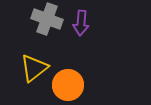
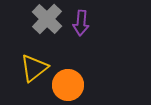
gray cross: rotated 24 degrees clockwise
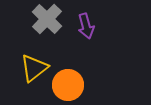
purple arrow: moved 5 px right, 3 px down; rotated 20 degrees counterclockwise
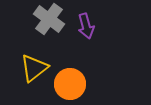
gray cross: moved 2 px right; rotated 8 degrees counterclockwise
orange circle: moved 2 px right, 1 px up
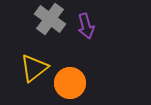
gray cross: moved 1 px right
orange circle: moved 1 px up
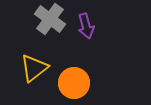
orange circle: moved 4 px right
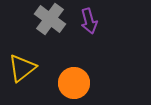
purple arrow: moved 3 px right, 5 px up
yellow triangle: moved 12 px left
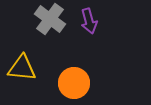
yellow triangle: rotated 44 degrees clockwise
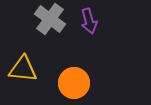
yellow triangle: moved 1 px right, 1 px down
